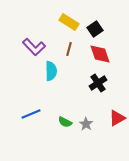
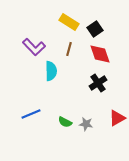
gray star: rotated 24 degrees counterclockwise
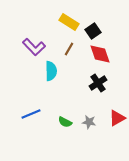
black square: moved 2 px left, 2 px down
brown line: rotated 16 degrees clockwise
gray star: moved 3 px right, 2 px up
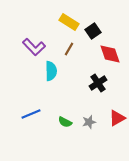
red diamond: moved 10 px right
gray star: rotated 24 degrees counterclockwise
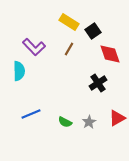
cyan semicircle: moved 32 px left
gray star: rotated 16 degrees counterclockwise
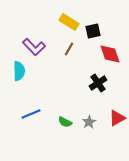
black square: rotated 21 degrees clockwise
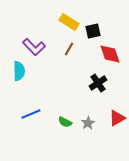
gray star: moved 1 px left, 1 px down
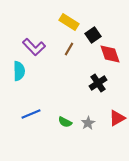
black square: moved 4 px down; rotated 21 degrees counterclockwise
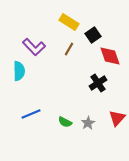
red diamond: moved 2 px down
red triangle: rotated 18 degrees counterclockwise
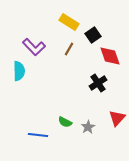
blue line: moved 7 px right, 21 px down; rotated 30 degrees clockwise
gray star: moved 4 px down
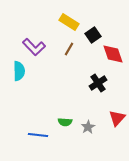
red diamond: moved 3 px right, 2 px up
green semicircle: rotated 24 degrees counterclockwise
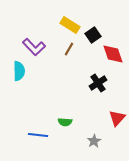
yellow rectangle: moved 1 px right, 3 px down
gray star: moved 6 px right, 14 px down
